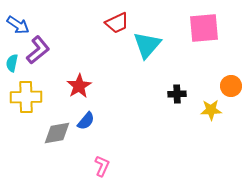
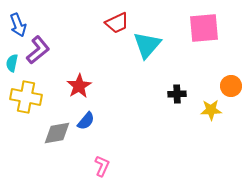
blue arrow: rotated 35 degrees clockwise
yellow cross: rotated 12 degrees clockwise
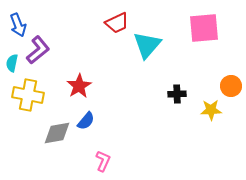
yellow cross: moved 2 px right, 2 px up
pink L-shape: moved 1 px right, 5 px up
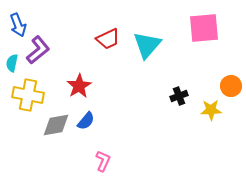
red trapezoid: moved 9 px left, 16 px down
black cross: moved 2 px right, 2 px down; rotated 18 degrees counterclockwise
gray diamond: moved 1 px left, 8 px up
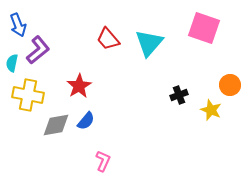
pink square: rotated 24 degrees clockwise
red trapezoid: rotated 75 degrees clockwise
cyan triangle: moved 2 px right, 2 px up
orange circle: moved 1 px left, 1 px up
black cross: moved 1 px up
yellow star: rotated 25 degrees clockwise
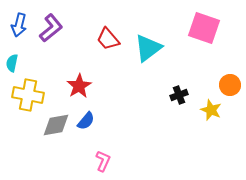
blue arrow: moved 1 px right; rotated 35 degrees clockwise
cyan triangle: moved 1 px left, 5 px down; rotated 12 degrees clockwise
purple L-shape: moved 13 px right, 22 px up
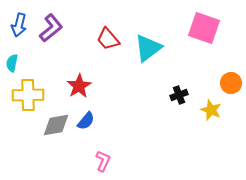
orange circle: moved 1 px right, 2 px up
yellow cross: rotated 12 degrees counterclockwise
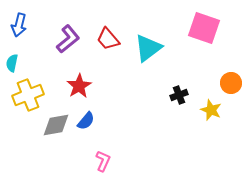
purple L-shape: moved 17 px right, 11 px down
yellow cross: rotated 20 degrees counterclockwise
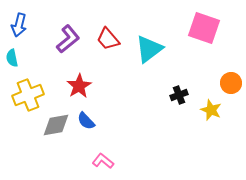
cyan triangle: moved 1 px right, 1 px down
cyan semicircle: moved 5 px up; rotated 24 degrees counterclockwise
blue semicircle: rotated 96 degrees clockwise
pink L-shape: rotated 75 degrees counterclockwise
